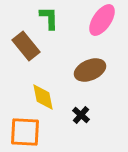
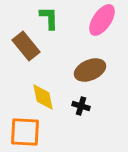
black cross: moved 9 px up; rotated 24 degrees counterclockwise
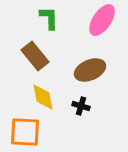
brown rectangle: moved 9 px right, 10 px down
